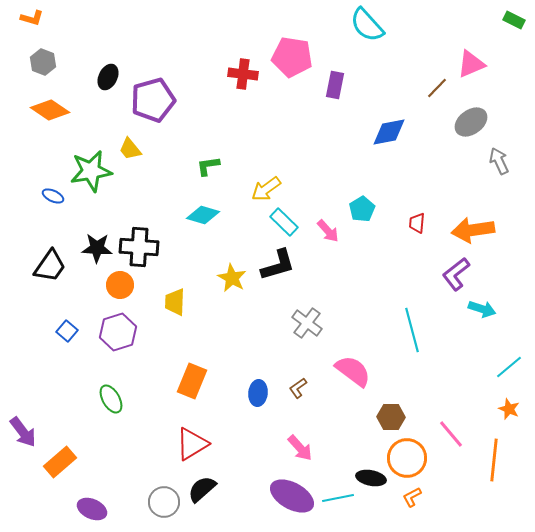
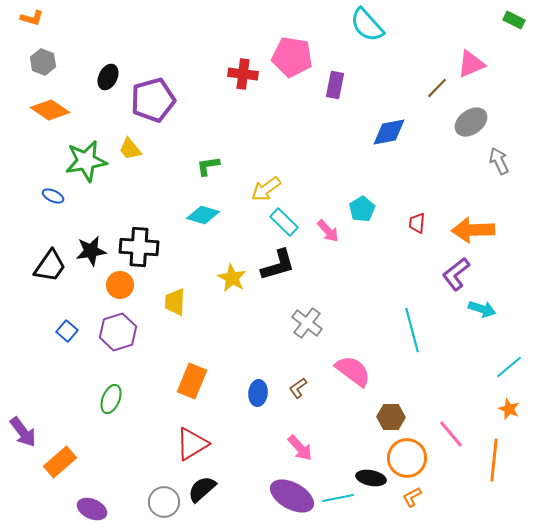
green star at (91, 171): moved 5 px left, 10 px up
orange arrow at (473, 230): rotated 6 degrees clockwise
black star at (97, 248): moved 6 px left, 3 px down; rotated 12 degrees counterclockwise
green ellipse at (111, 399): rotated 52 degrees clockwise
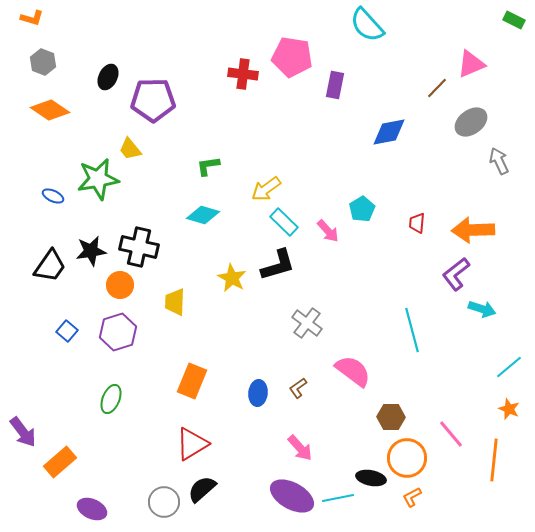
purple pentagon at (153, 100): rotated 15 degrees clockwise
green star at (86, 161): moved 12 px right, 18 px down
black cross at (139, 247): rotated 9 degrees clockwise
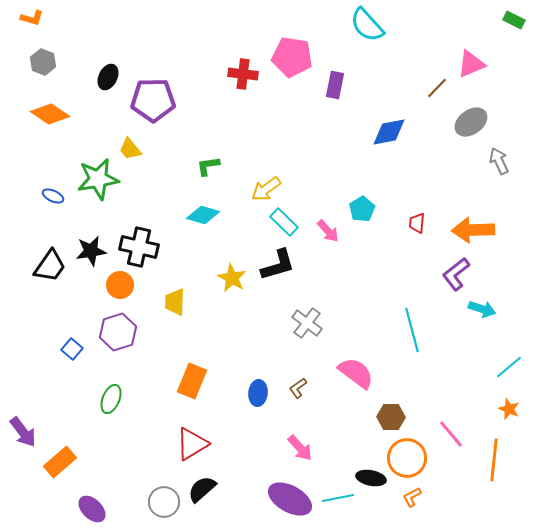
orange diamond at (50, 110): moved 4 px down
blue square at (67, 331): moved 5 px right, 18 px down
pink semicircle at (353, 371): moved 3 px right, 2 px down
purple ellipse at (292, 496): moved 2 px left, 3 px down
purple ellipse at (92, 509): rotated 20 degrees clockwise
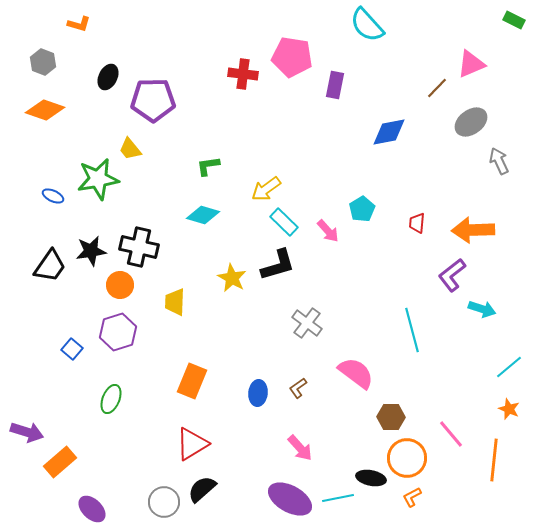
orange L-shape at (32, 18): moved 47 px right, 6 px down
orange diamond at (50, 114): moved 5 px left, 4 px up; rotated 15 degrees counterclockwise
purple L-shape at (456, 274): moved 4 px left, 1 px down
purple arrow at (23, 432): moved 4 px right; rotated 36 degrees counterclockwise
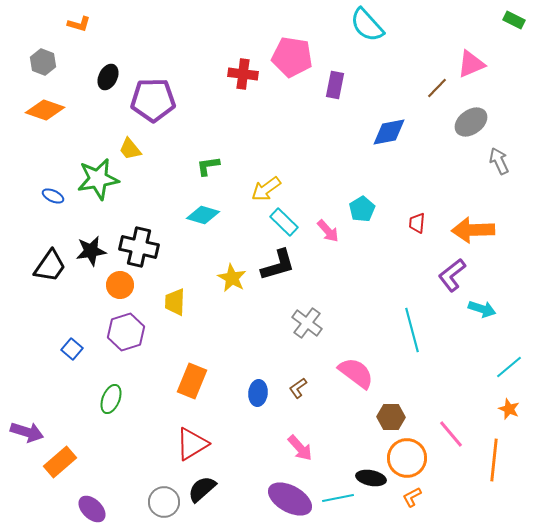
purple hexagon at (118, 332): moved 8 px right
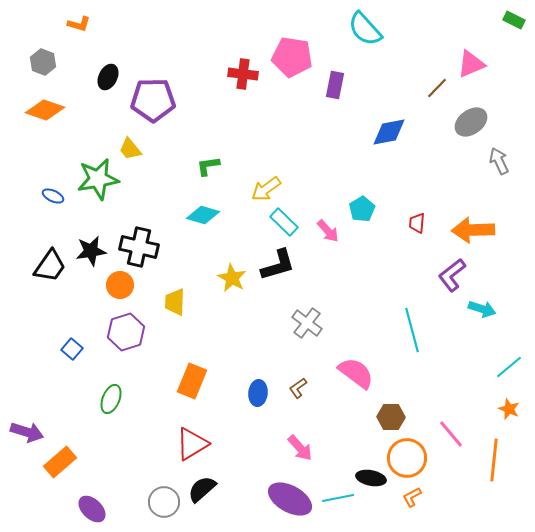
cyan semicircle at (367, 25): moved 2 px left, 4 px down
